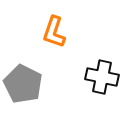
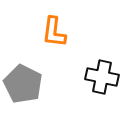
orange L-shape: rotated 12 degrees counterclockwise
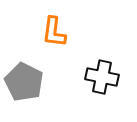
gray pentagon: moved 1 px right, 2 px up
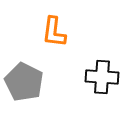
black cross: rotated 8 degrees counterclockwise
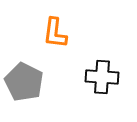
orange L-shape: moved 1 px right, 1 px down
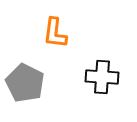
gray pentagon: moved 1 px right, 1 px down
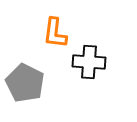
black cross: moved 13 px left, 15 px up
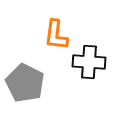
orange L-shape: moved 1 px right, 2 px down
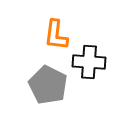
gray pentagon: moved 23 px right, 2 px down
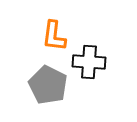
orange L-shape: moved 2 px left, 1 px down
